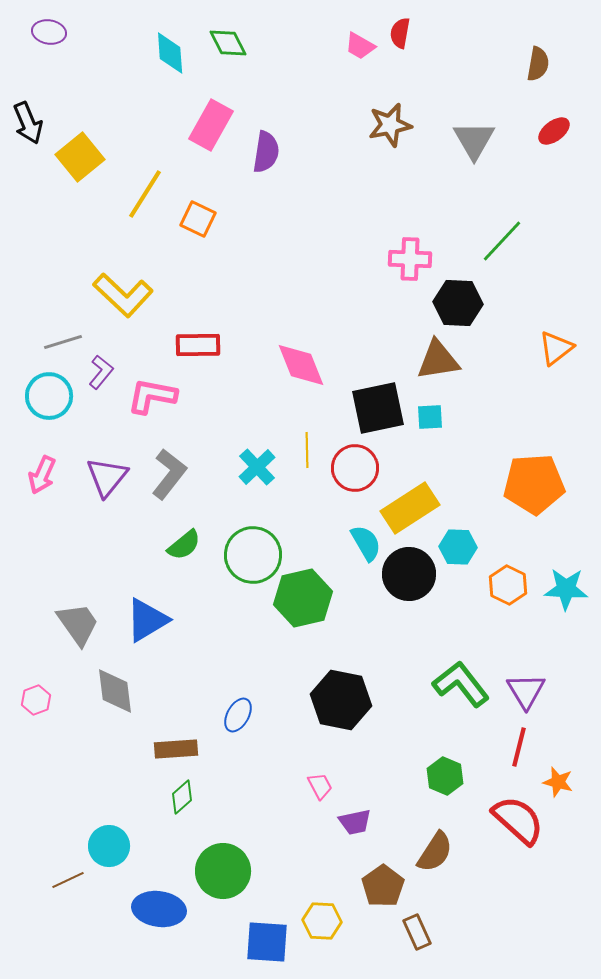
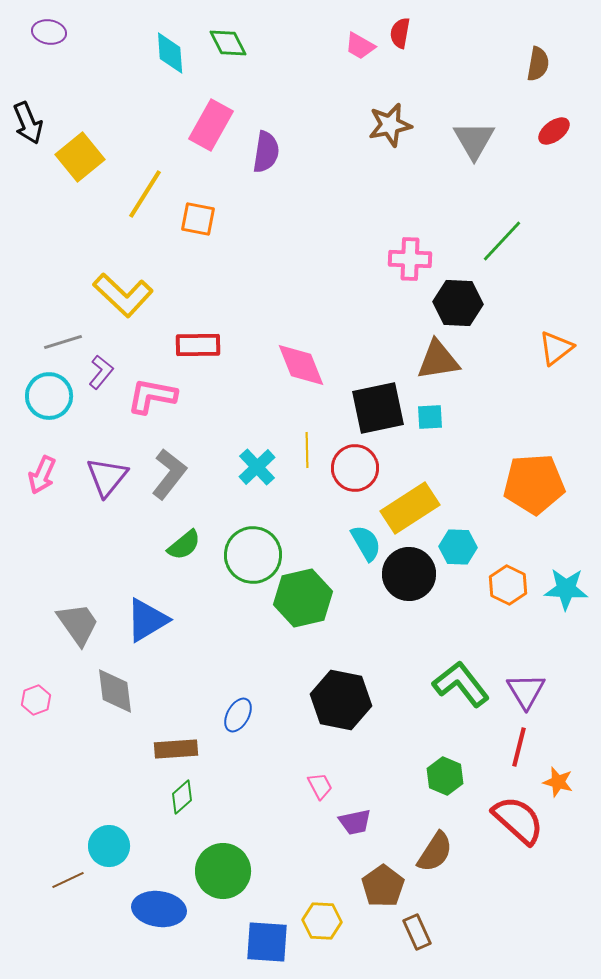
orange square at (198, 219): rotated 15 degrees counterclockwise
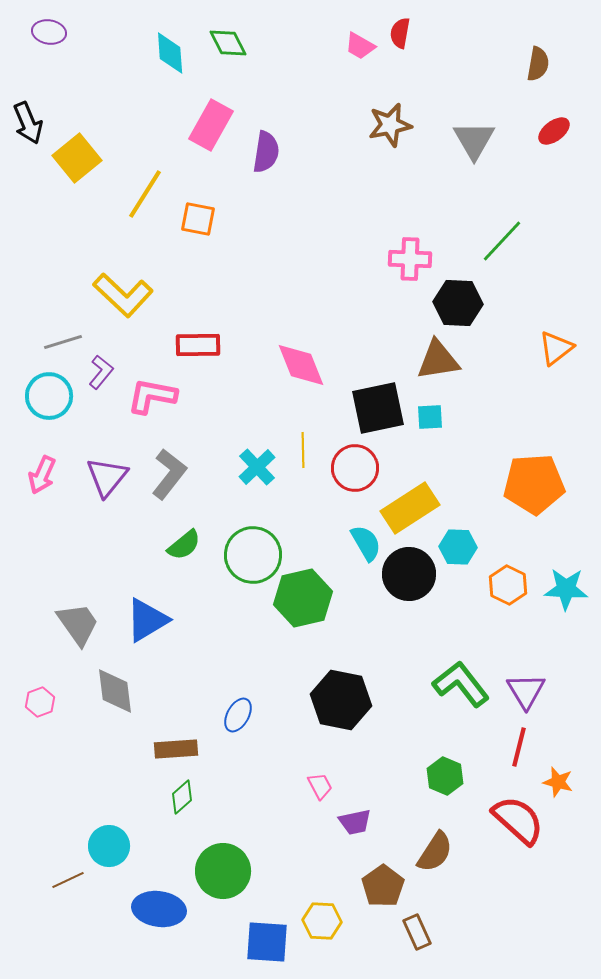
yellow square at (80, 157): moved 3 px left, 1 px down
yellow line at (307, 450): moved 4 px left
pink hexagon at (36, 700): moved 4 px right, 2 px down
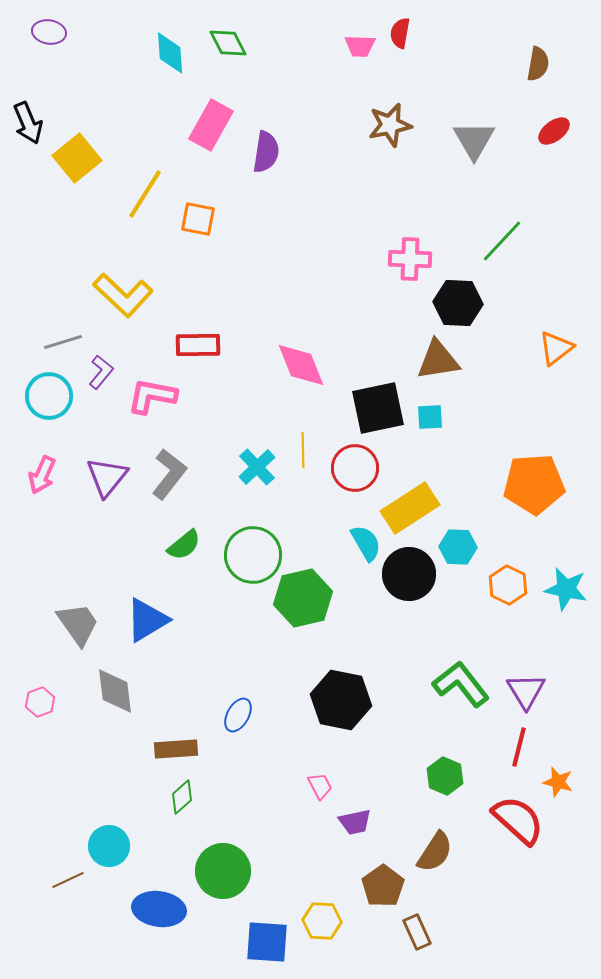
pink trapezoid at (360, 46): rotated 28 degrees counterclockwise
cyan star at (566, 589): rotated 9 degrees clockwise
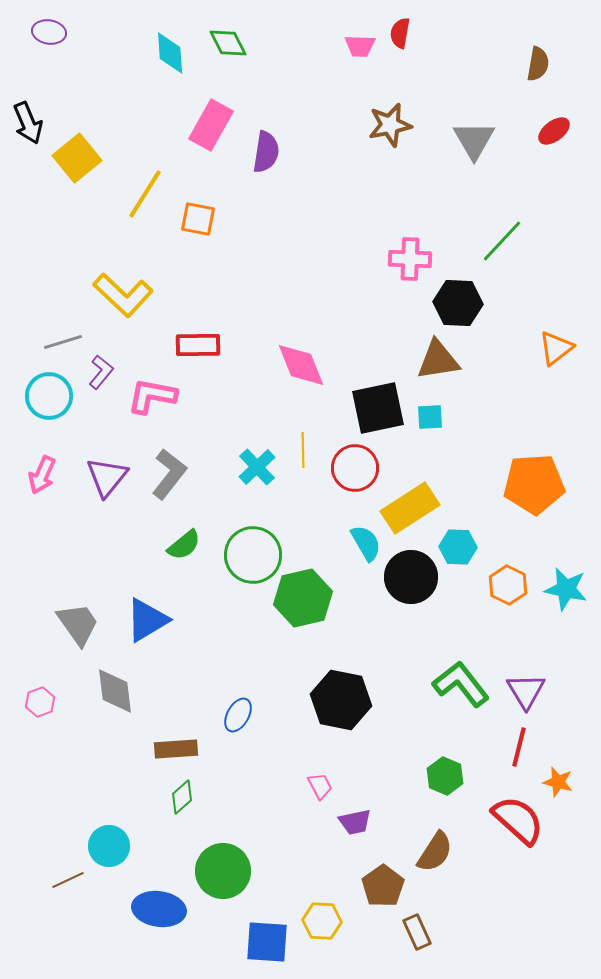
black circle at (409, 574): moved 2 px right, 3 px down
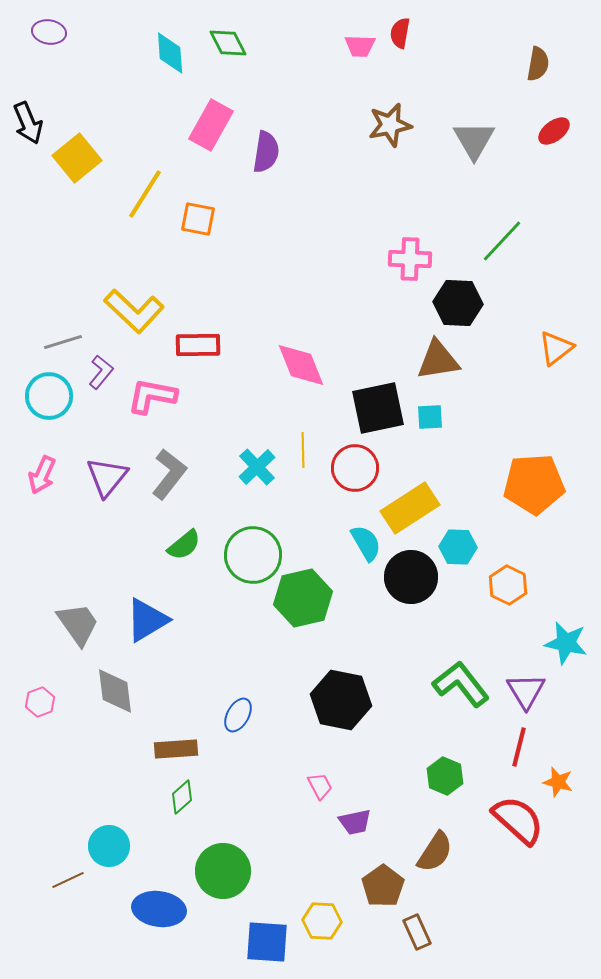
yellow L-shape at (123, 295): moved 11 px right, 16 px down
cyan star at (566, 589): moved 54 px down
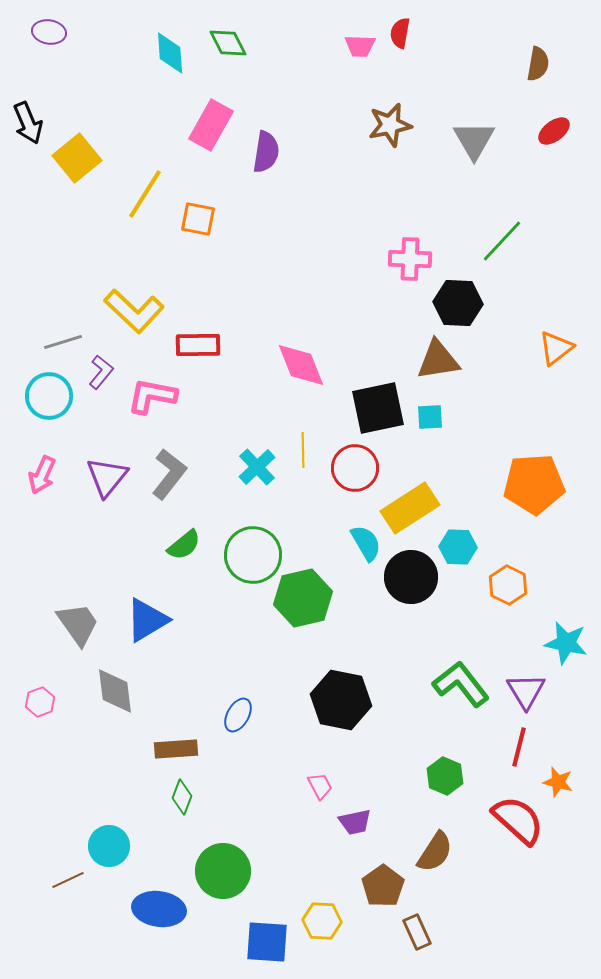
green diamond at (182, 797): rotated 28 degrees counterclockwise
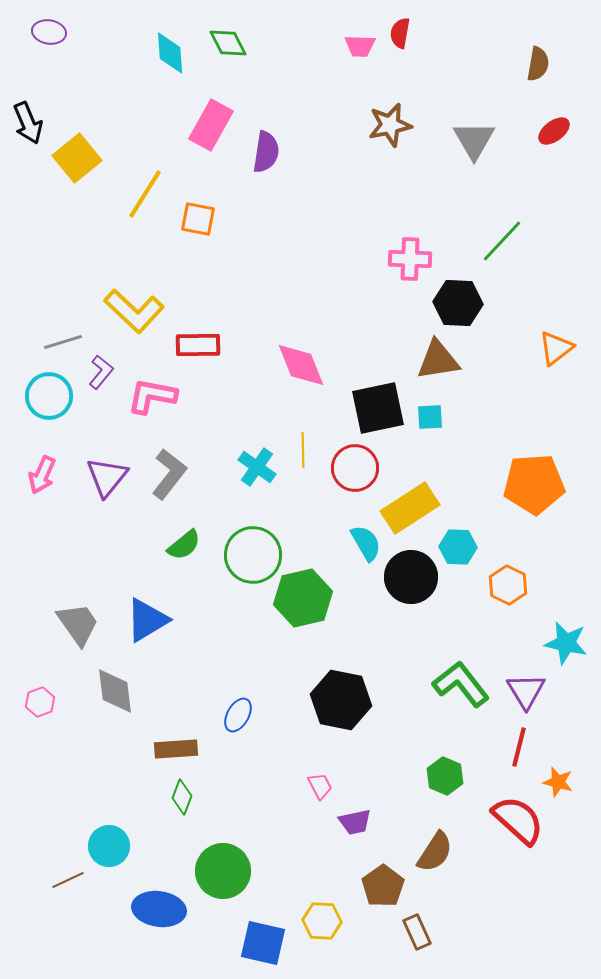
cyan cross at (257, 467): rotated 12 degrees counterclockwise
blue square at (267, 942): moved 4 px left, 1 px down; rotated 9 degrees clockwise
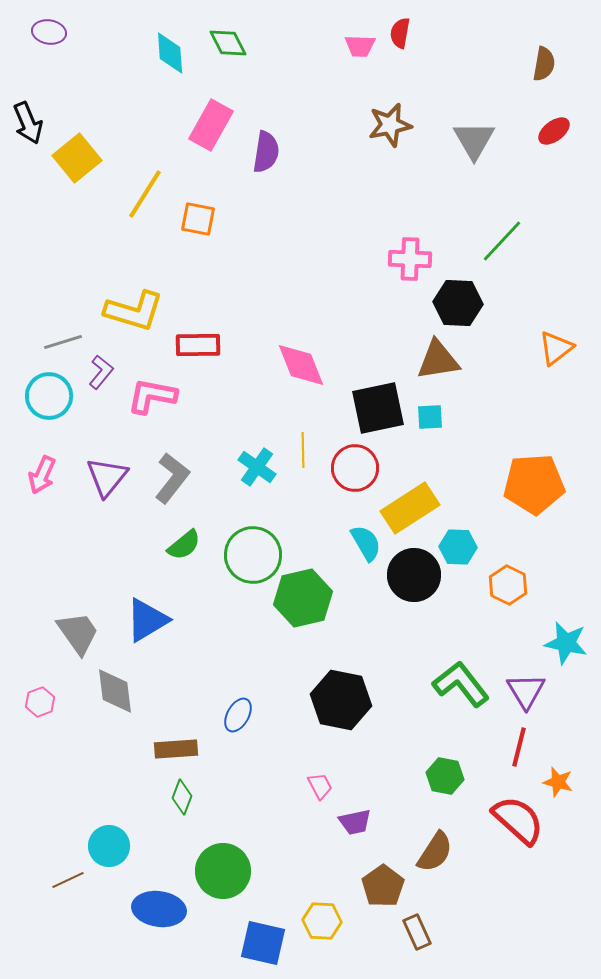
brown semicircle at (538, 64): moved 6 px right
yellow L-shape at (134, 311): rotated 26 degrees counterclockwise
gray L-shape at (169, 474): moved 3 px right, 4 px down
black circle at (411, 577): moved 3 px right, 2 px up
gray trapezoid at (78, 624): moved 9 px down
green hexagon at (445, 776): rotated 12 degrees counterclockwise
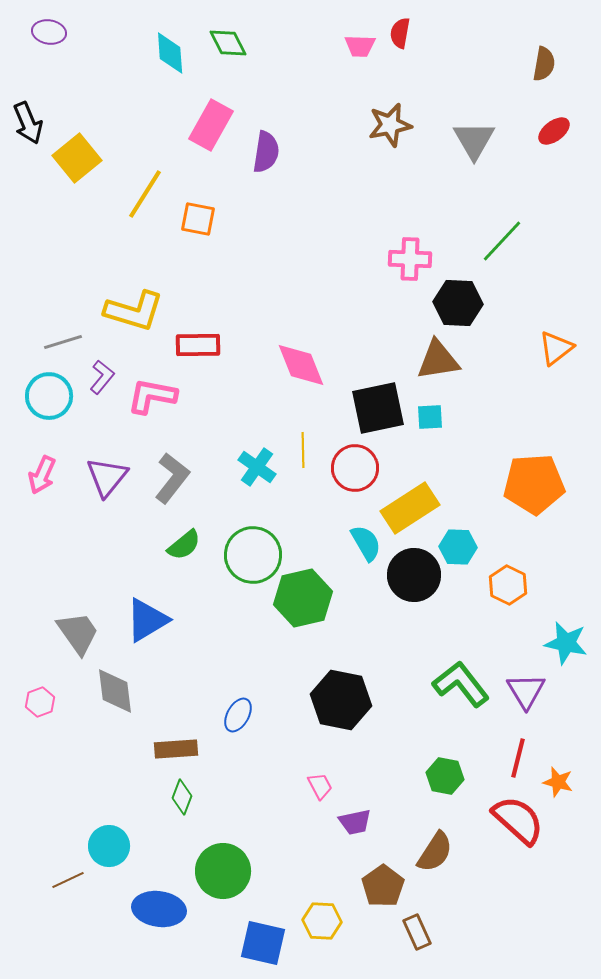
purple L-shape at (101, 372): moved 1 px right, 5 px down
red line at (519, 747): moved 1 px left, 11 px down
